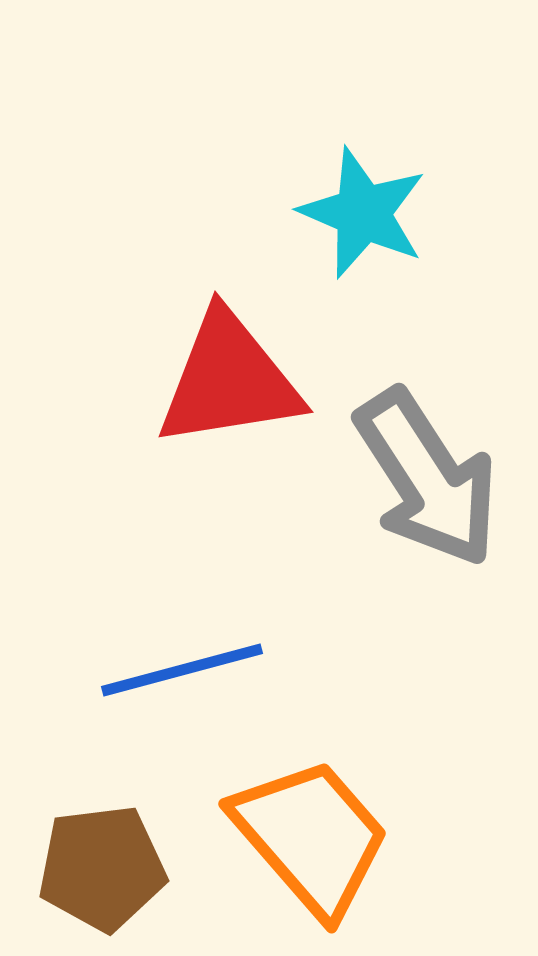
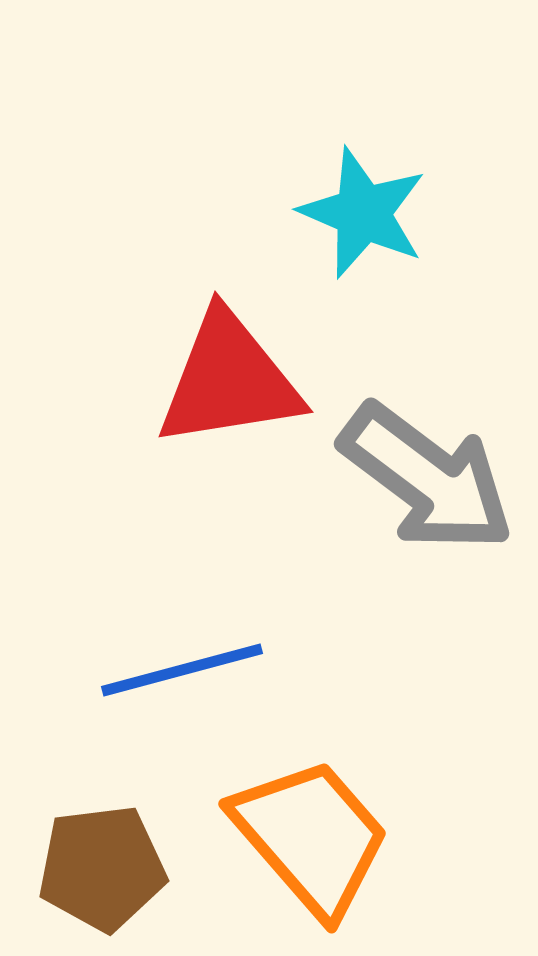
gray arrow: rotated 20 degrees counterclockwise
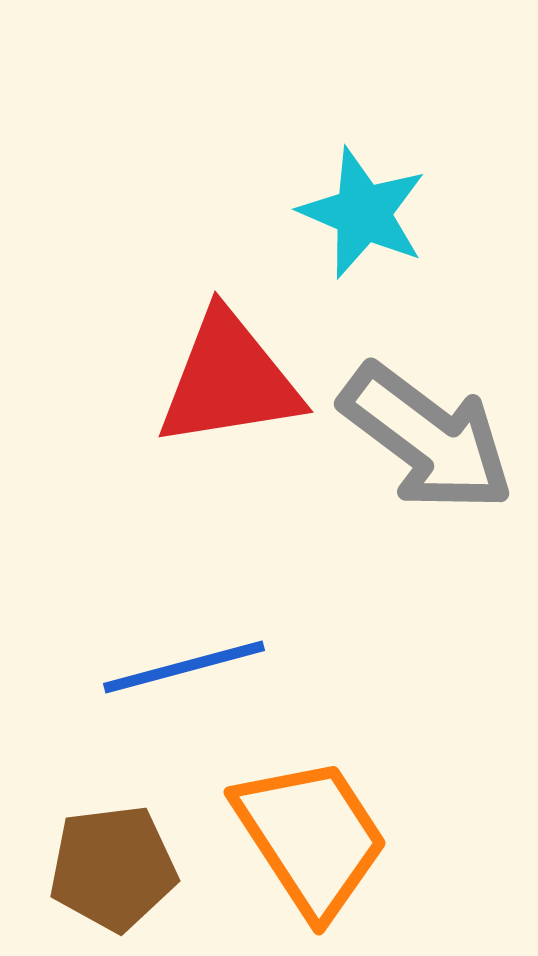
gray arrow: moved 40 px up
blue line: moved 2 px right, 3 px up
orange trapezoid: rotated 8 degrees clockwise
brown pentagon: moved 11 px right
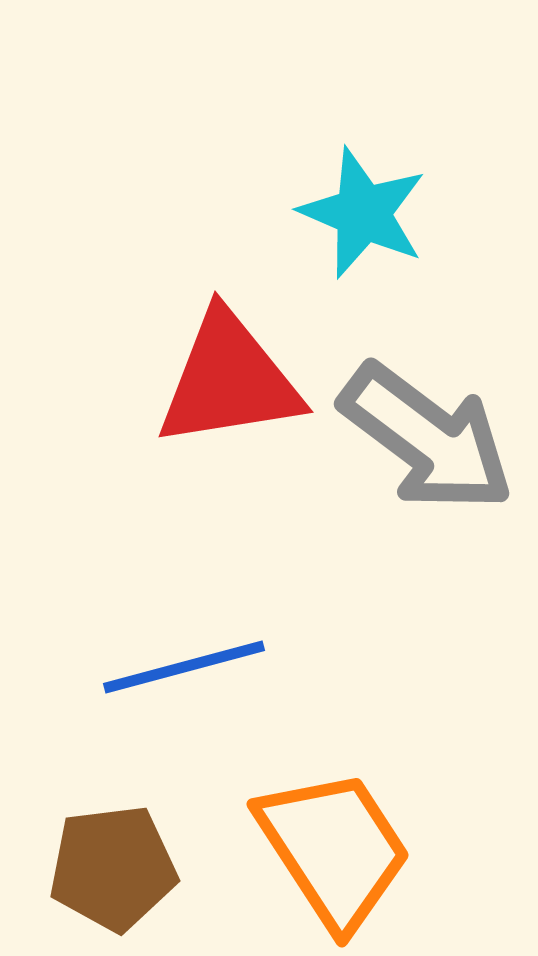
orange trapezoid: moved 23 px right, 12 px down
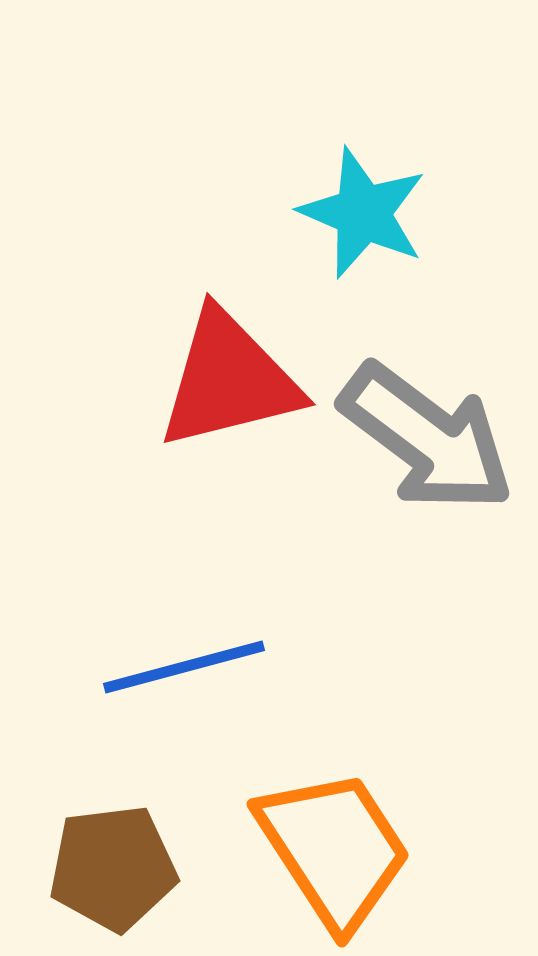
red triangle: rotated 5 degrees counterclockwise
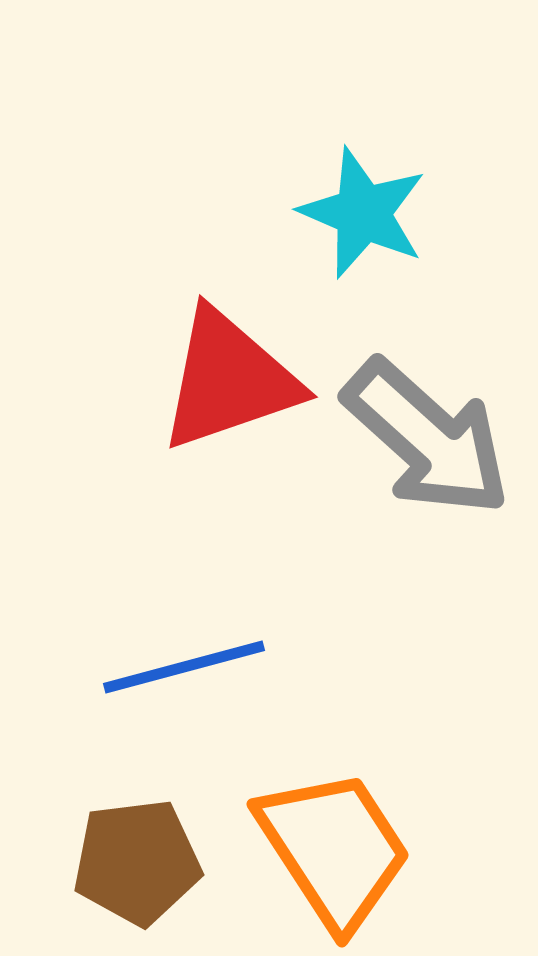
red triangle: rotated 5 degrees counterclockwise
gray arrow: rotated 5 degrees clockwise
brown pentagon: moved 24 px right, 6 px up
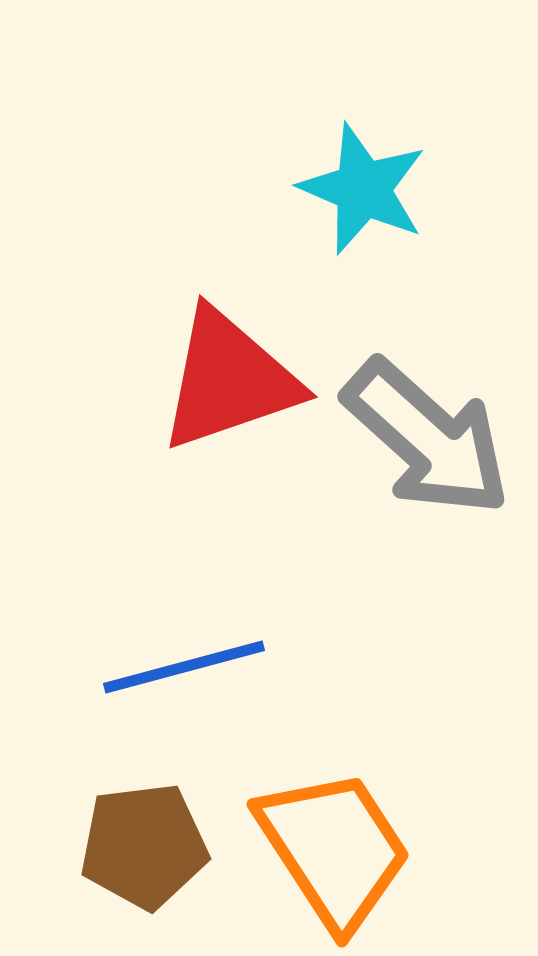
cyan star: moved 24 px up
brown pentagon: moved 7 px right, 16 px up
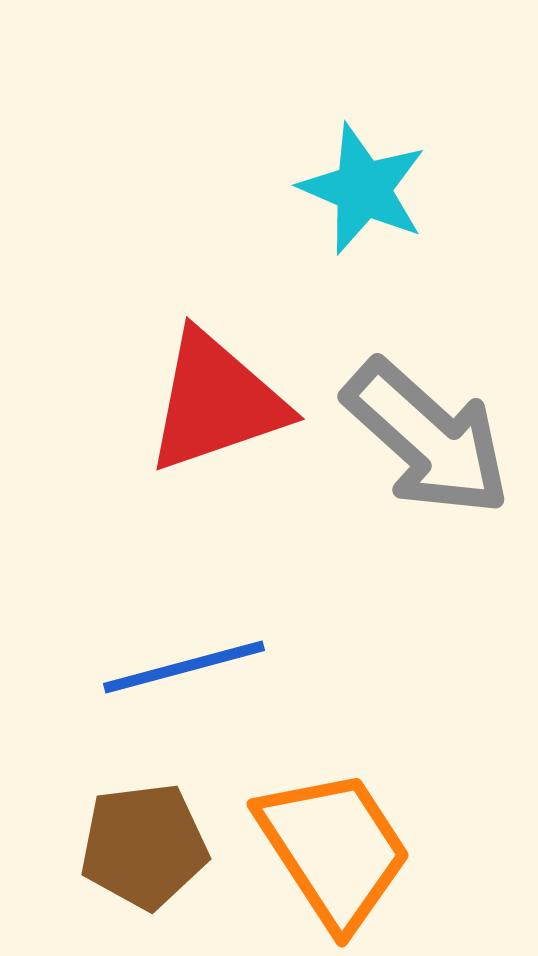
red triangle: moved 13 px left, 22 px down
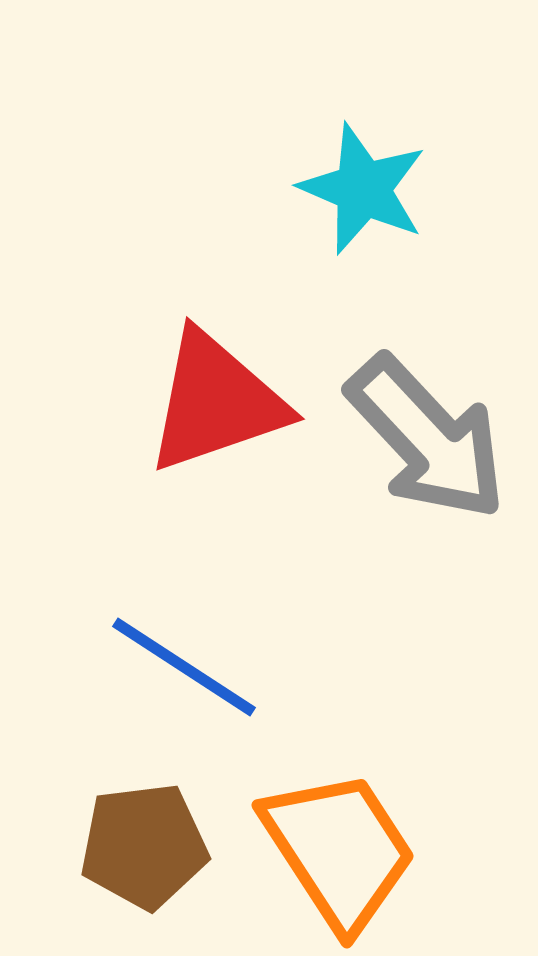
gray arrow: rotated 5 degrees clockwise
blue line: rotated 48 degrees clockwise
orange trapezoid: moved 5 px right, 1 px down
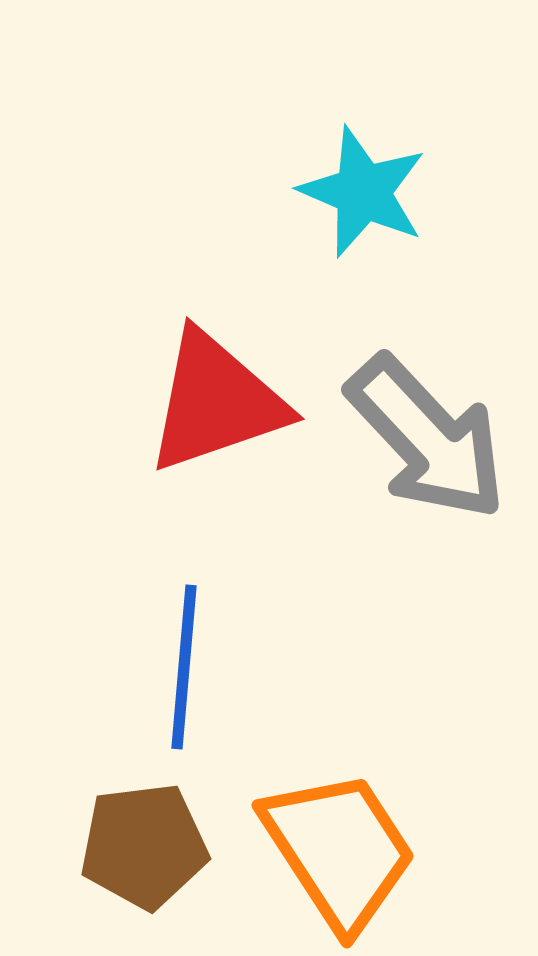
cyan star: moved 3 px down
blue line: rotated 62 degrees clockwise
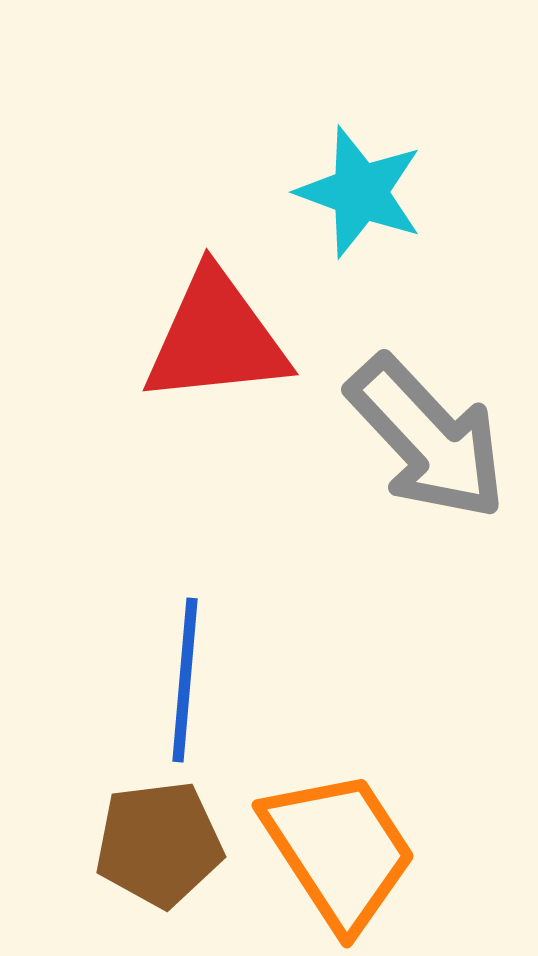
cyan star: moved 3 px left; rotated 3 degrees counterclockwise
red triangle: moved 64 px up; rotated 13 degrees clockwise
blue line: moved 1 px right, 13 px down
brown pentagon: moved 15 px right, 2 px up
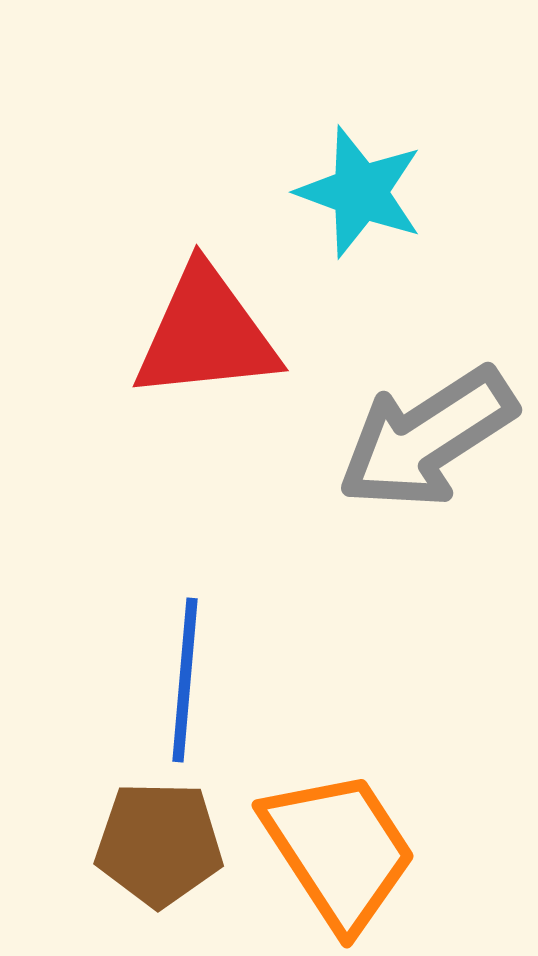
red triangle: moved 10 px left, 4 px up
gray arrow: rotated 100 degrees clockwise
brown pentagon: rotated 8 degrees clockwise
